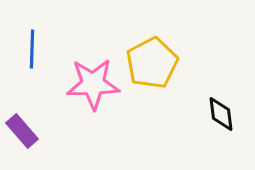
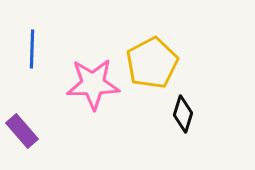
black diamond: moved 38 px left; rotated 24 degrees clockwise
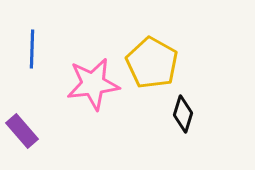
yellow pentagon: rotated 15 degrees counterclockwise
pink star: rotated 6 degrees counterclockwise
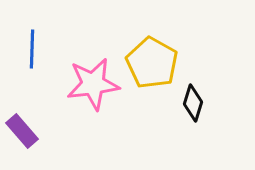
black diamond: moved 10 px right, 11 px up
